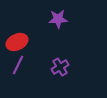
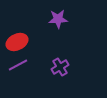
purple line: rotated 36 degrees clockwise
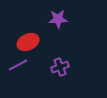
red ellipse: moved 11 px right
purple cross: rotated 12 degrees clockwise
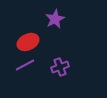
purple star: moved 3 px left; rotated 24 degrees counterclockwise
purple line: moved 7 px right
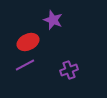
purple star: moved 2 px left, 1 px down; rotated 24 degrees counterclockwise
purple cross: moved 9 px right, 3 px down
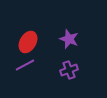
purple star: moved 16 px right, 19 px down
red ellipse: rotated 35 degrees counterclockwise
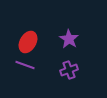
purple star: rotated 12 degrees clockwise
purple line: rotated 48 degrees clockwise
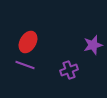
purple star: moved 24 px right, 6 px down; rotated 24 degrees clockwise
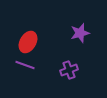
purple star: moved 13 px left, 12 px up
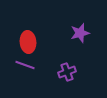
red ellipse: rotated 35 degrees counterclockwise
purple cross: moved 2 px left, 2 px down
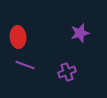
red ellipse: moved 10 px left, 5 px up
